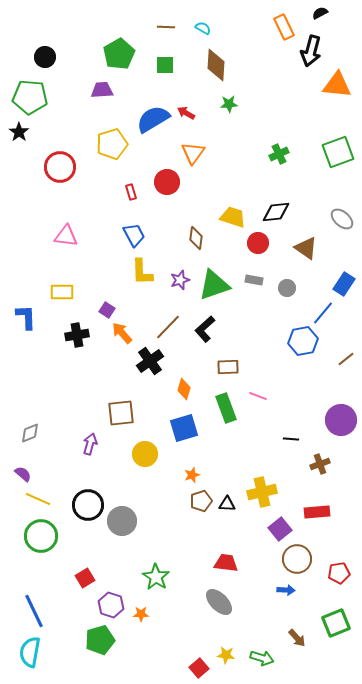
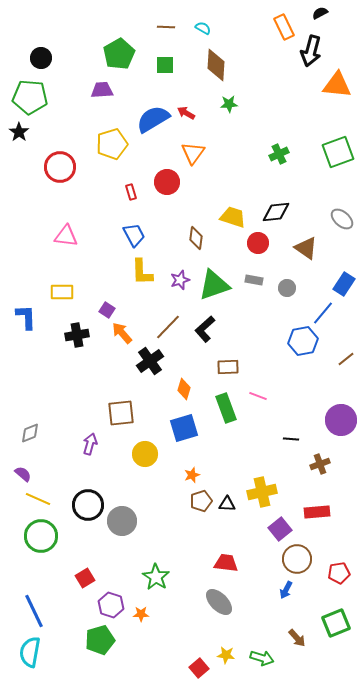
black circle at (45, 57): moved 4 px left, 1 px down
blue arrow at (286, 590): rotated 114 degrees clockwise
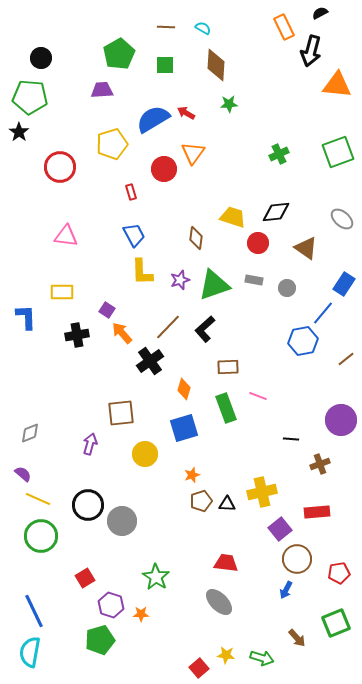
red circle at (167, 182): moved 3 px left, 13 px up
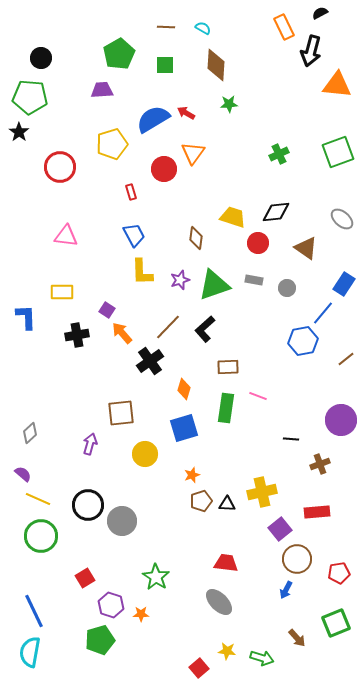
green rectangle at (226, 408): rotated 28 degrees clockwise
gray diamond at (30, 433): rotated 20 degrees counterclockwise
yellow star at (226, 655): moved 1 px right, 4 px up
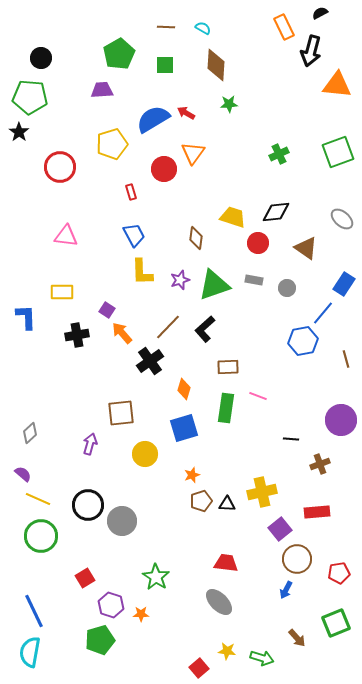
brown line at (346, 359): rotated 66 degrees counterclockwise
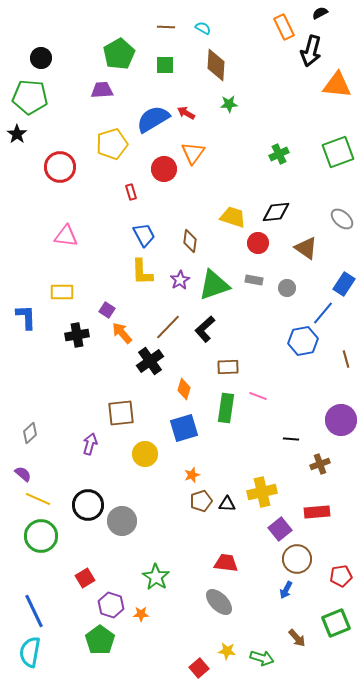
black star at (19, 132): moved 2 px left, 2 px down
blue trapezoid at (134, 235): moved 10 px right
brown diamond at (196, 238): moved 6 px left, 3 px down
purple star at (180, 280): rotated 12 degrees counterclockwise
red pentagon at (339, 573): moved 2 px right, 3 px down
green pentagon at (100, 640): rotated 20 degrees counterclockwise
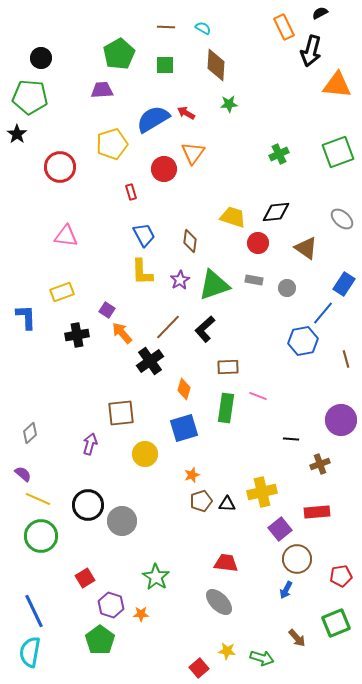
yellow rectangle at (62, 292): rotated 20 degrees counterclockwise
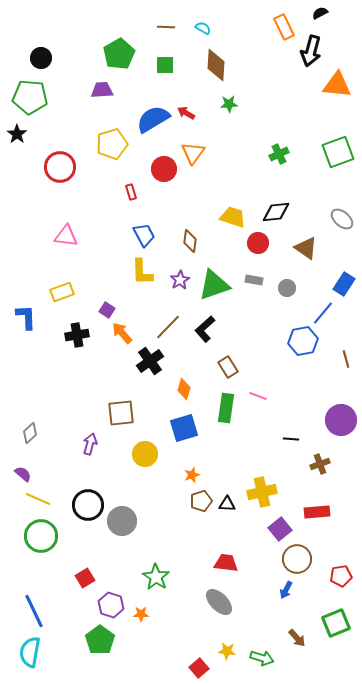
brown rectangle at (228, 367): rotated 60 degrees clockwise
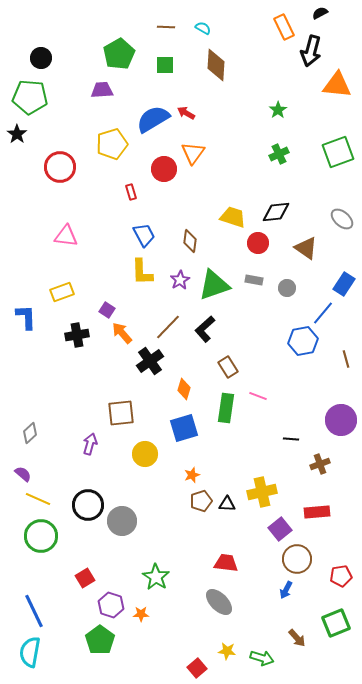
green star at (229, 104): moved 49 px right, 6 px down; rotated 30 degrees counterclockwise
red square at (199, 668): moved 2 px left
